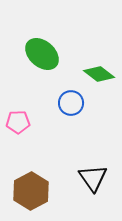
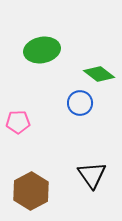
green ellipse: moved 4 px up; rotated 52 degrees counterclockwise
blue circle: moved 9 px right
black triangle: moved 1 px left, 3 px up
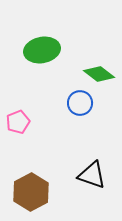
pink pentagon: rotated 20 degrees counterclockwise
black triangle: rotated 36 degrees counterclockwise
brown hexagon: moved 1 px down
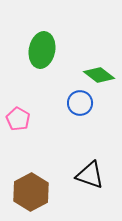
green ellipse: rotated 68 degrees counterclockwise
green diamond: moved 1 px down
pink pentagon: moved 3 px up; rotated 20 degrees counterclockwise
black triangle: moved 2 px left
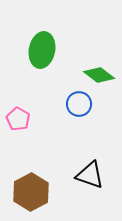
blue circle: moved 1 px left, 1 px down
